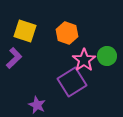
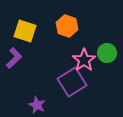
orange hexagon: moved 7 px up
green circle: moved 3 px up
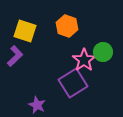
green circle: moved 4 px left, 1 px up
purple L-shape: moved 1 px right, 2 px up
purple square: moved 1 px right, 1 px down
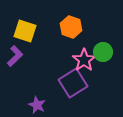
orange hexagon: moved 4 px right, 1 px down
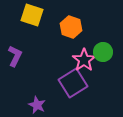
yellow square: moved 7 px right, 16 px up
purple L-shape: rotated 20 degrees counterclockwise
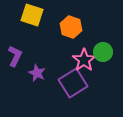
purple star: moved 32 px up
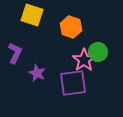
green circle: moved 5 px left
purple L-shape: moved 3 px up
purple square: rotated 24 degrees clockwise
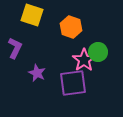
purple L-shape: moved 5 px up
